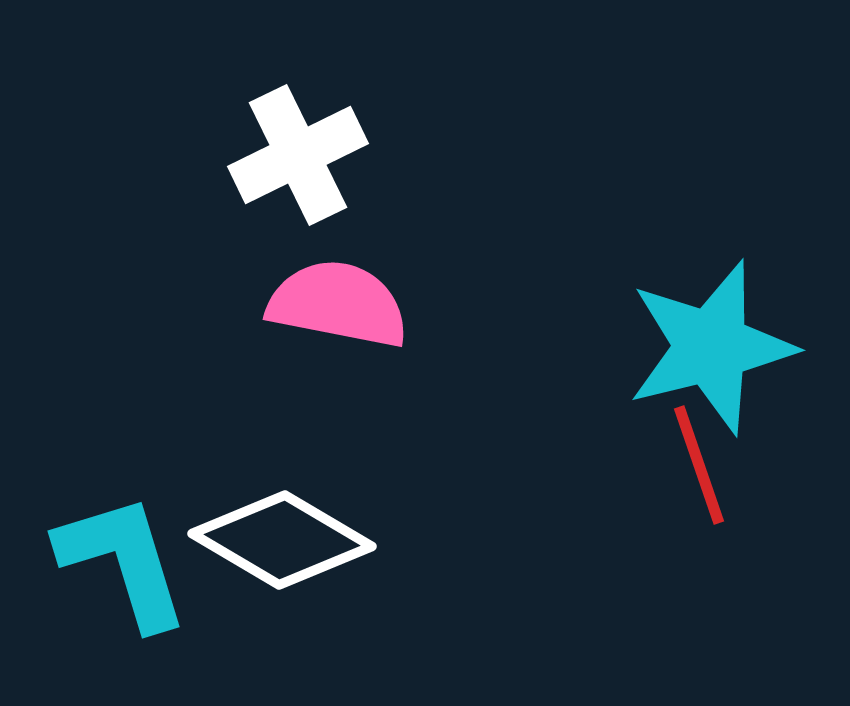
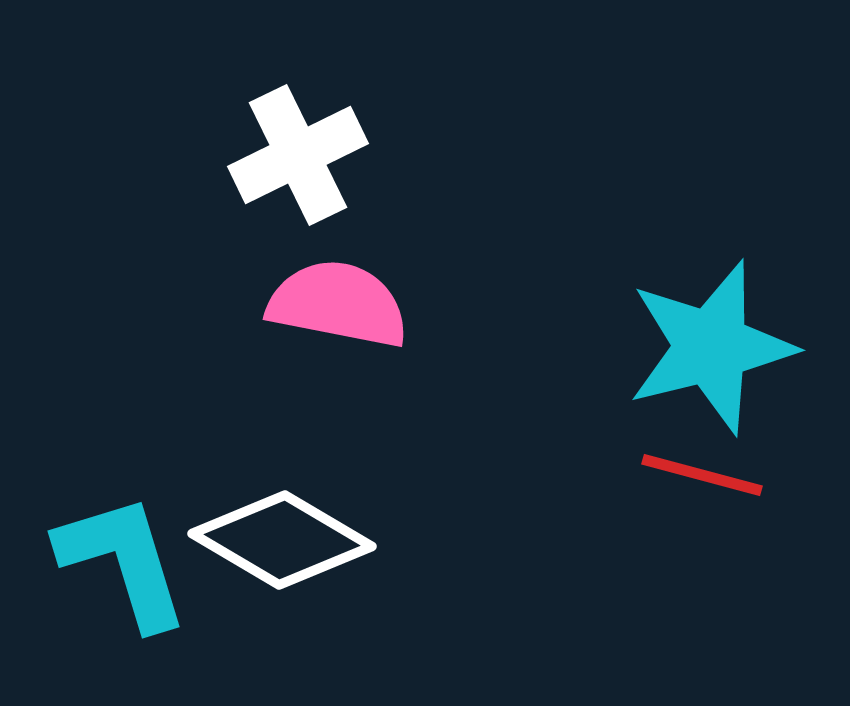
red line: moved 3 px right, 10 px down; rotated 56 degrees counterclockwise
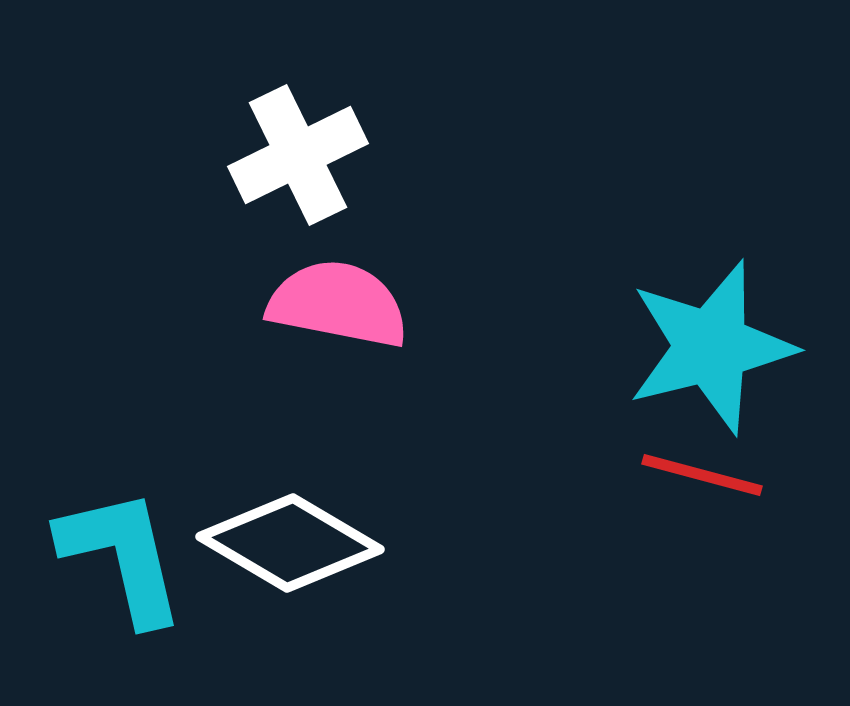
white diamond: moved 8 px right, 3 px down
cyan L-shape: moved 1 px left, 5 px up; rotated 4 degrees clockwise
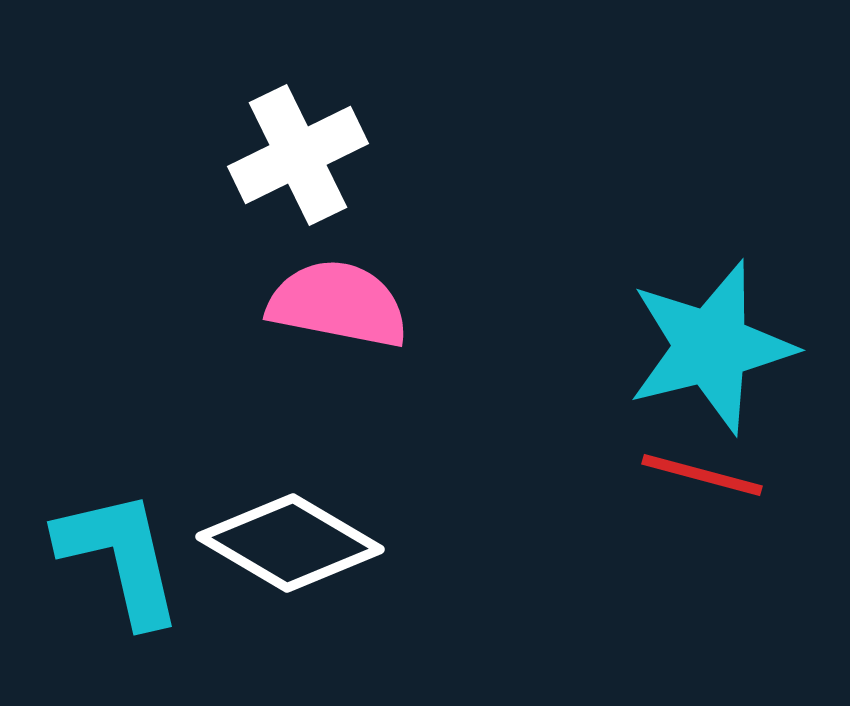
cyan L-shape: moved 2 px left, 1 px down
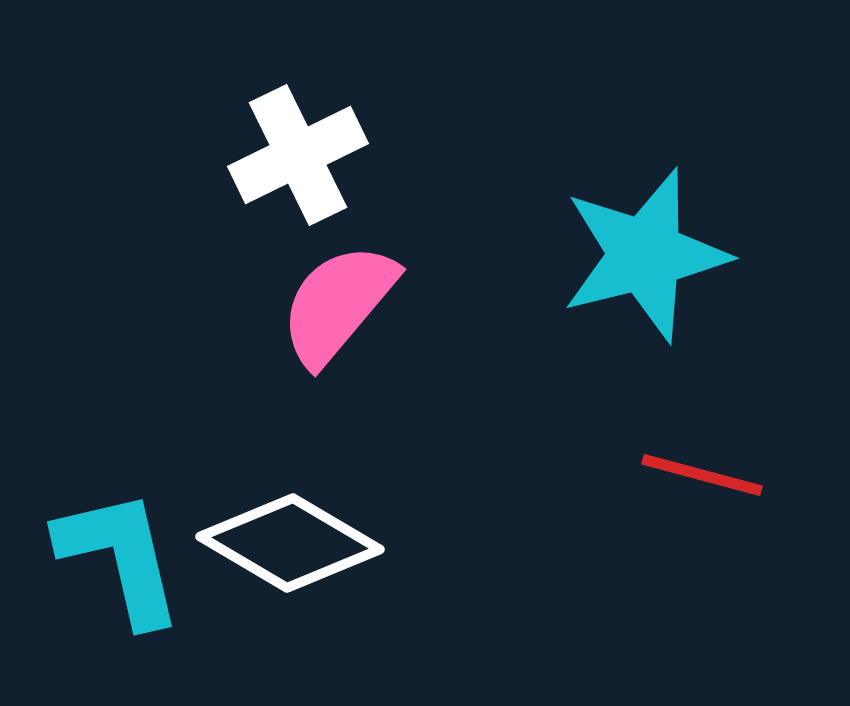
pink semicircle: rotated 61 degrees counterclockwise
cyan star: moved 66 px left, 92 px up
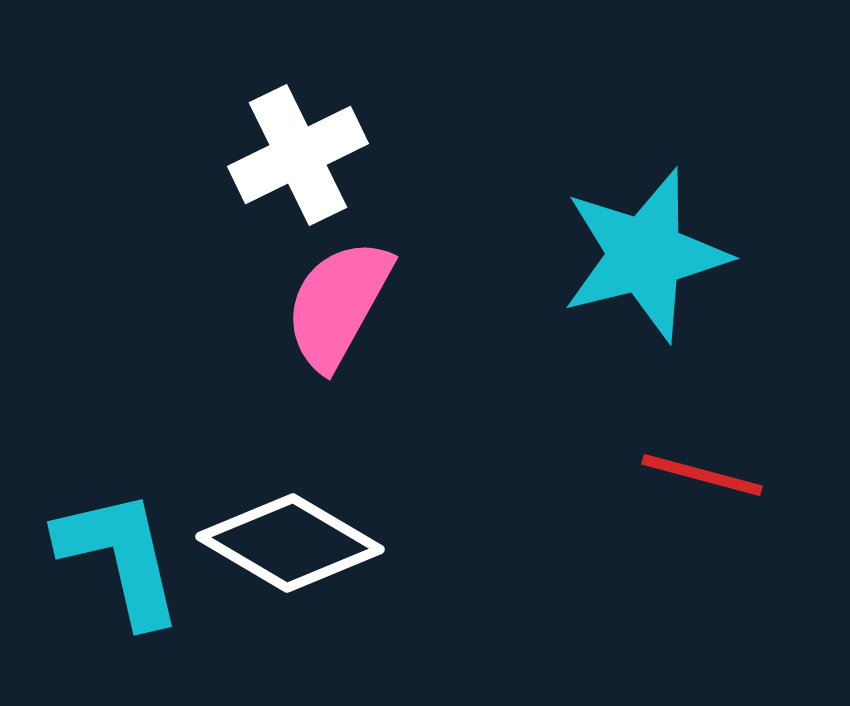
pink semicircle: rotated 11 degrees counterclockwise
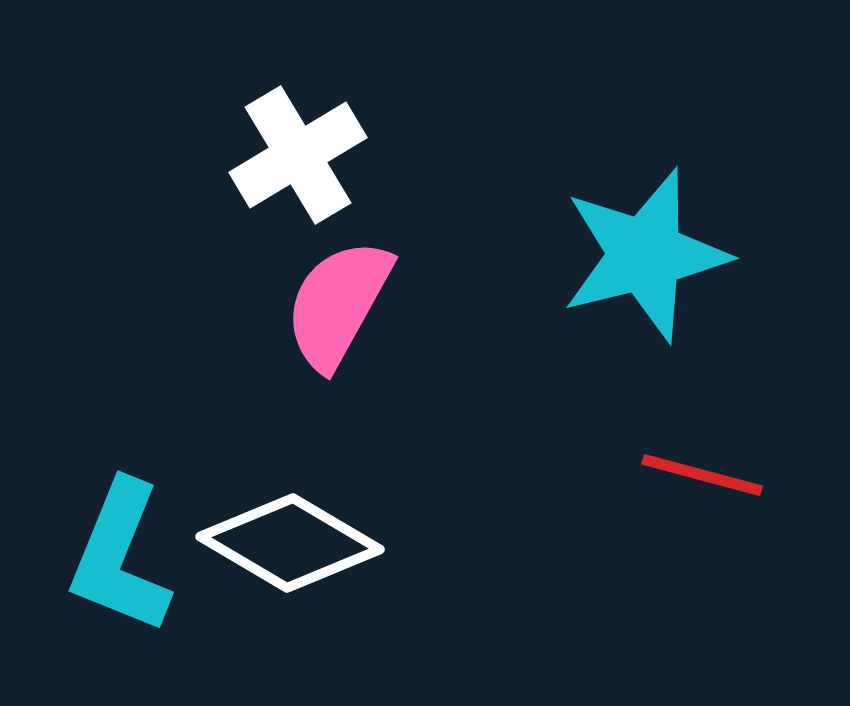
white cross: rotated 5 degrees counterclockwise
cyan L-shape: rotated 145 degrees counterclockwise
